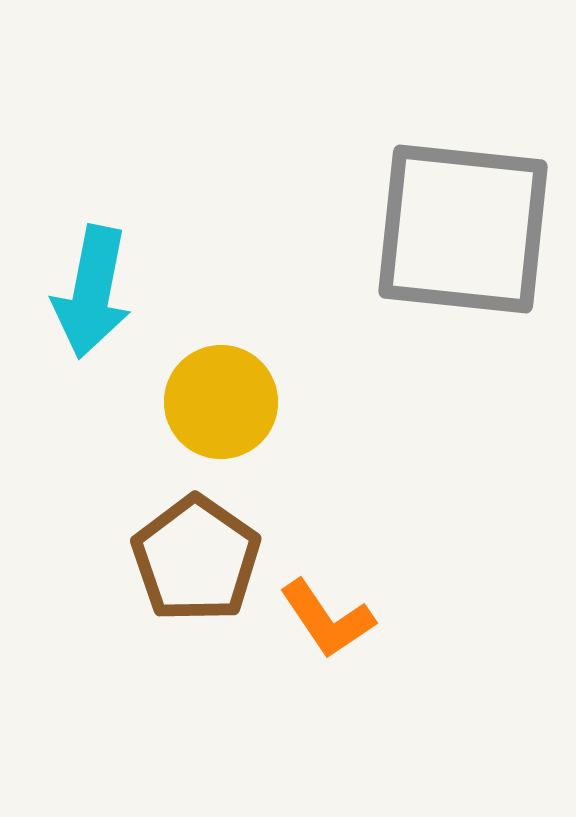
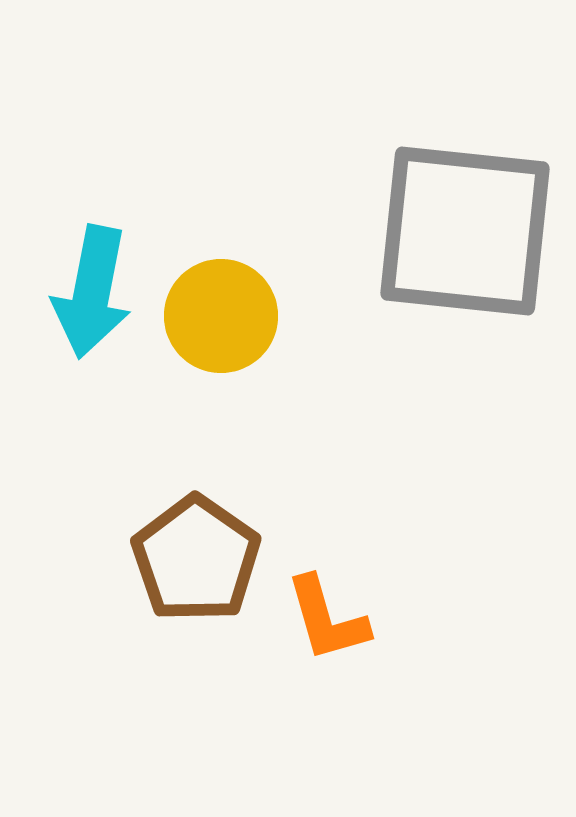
gray square: moved 2 px right, 2 px down
yellow circle: moved 86 px up
orange L-shape: rotated 18 degrees clockwise
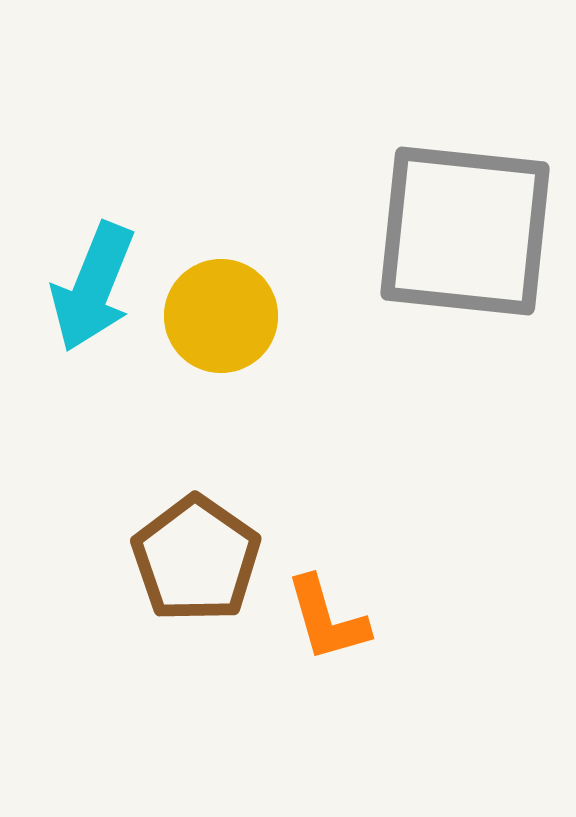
cyan arrow: moved 1 px right, 5 px up; rotated 11 degrees clockwise
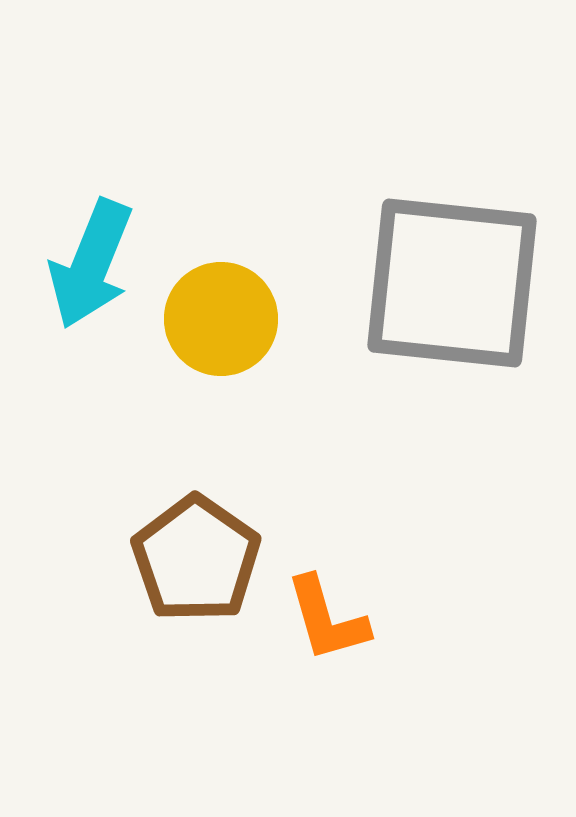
gray square: moved 13 px left, 52 px down
cyan arrow: moved 2 px left, 23 px up
yellow circle: moved 3 px down
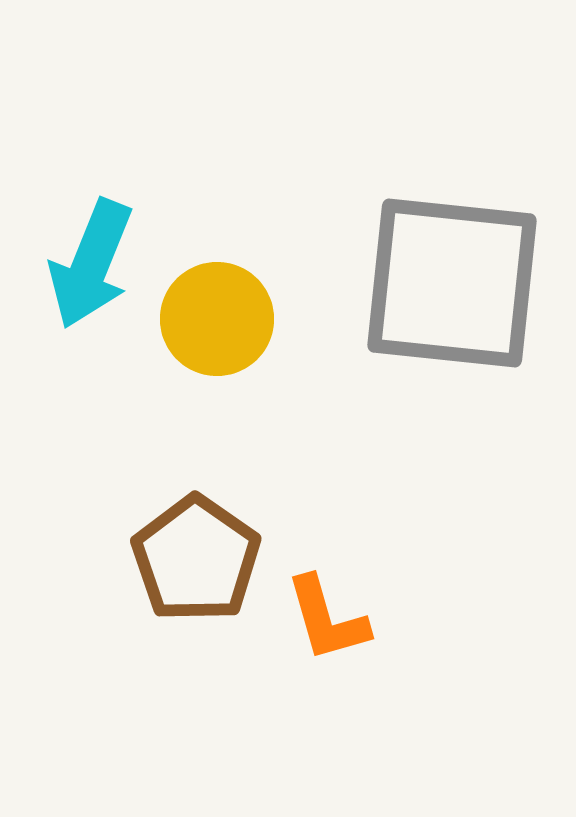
yellow circle: moved 4 px left
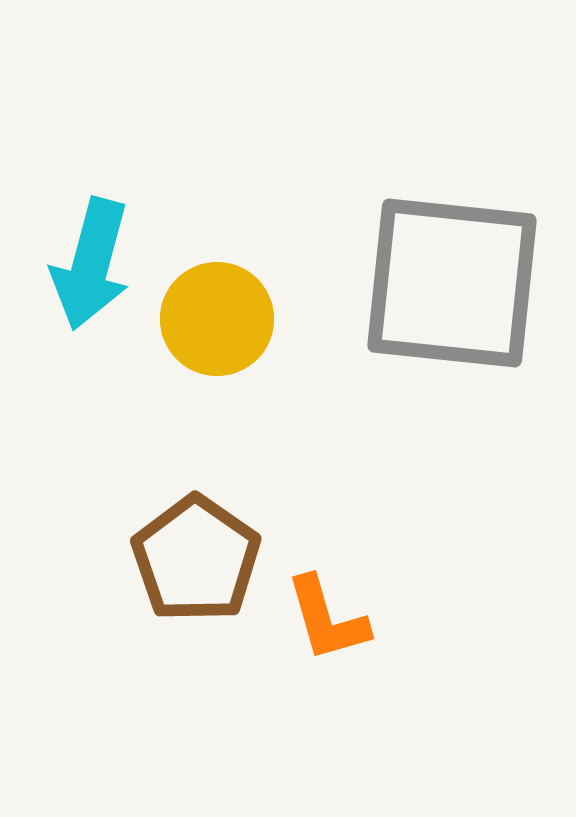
cyan arrow: rotated 7 degrees counterclockwise
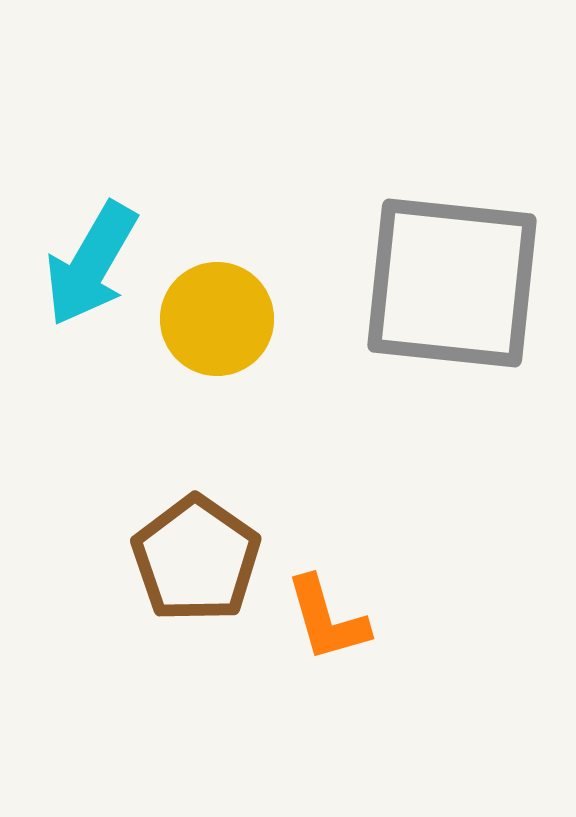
cyan arrow: rotated 15 degrees clockwise
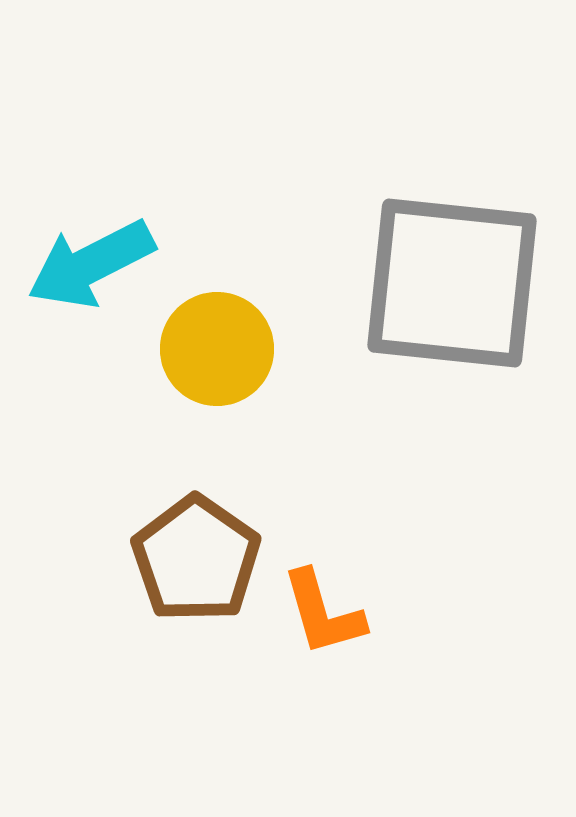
cyan arrow: rotated 33 degrees clockwise
yellow circle: moved 30 px down
orange L-shape: moved 4 px left, 6 px up
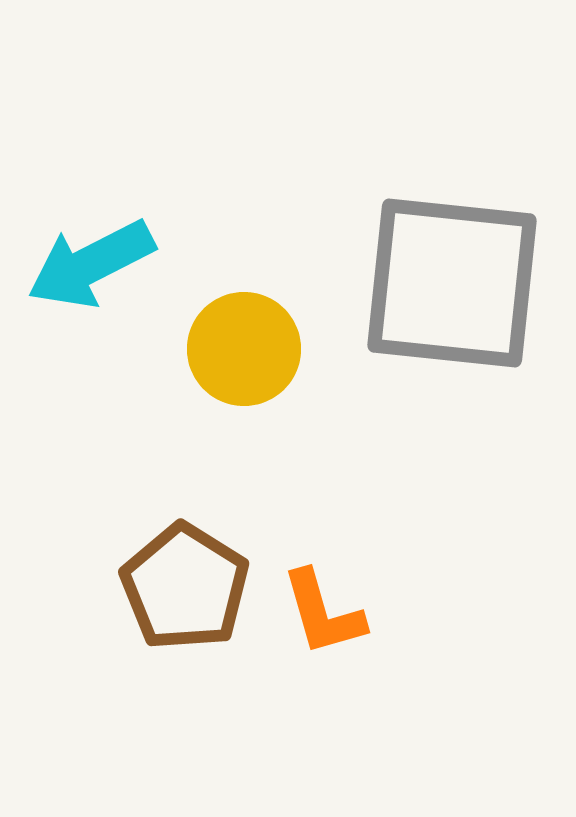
yellow circle: moved 27 px right
brown pentagon: moved 11 px left, 28 px down; rotated 3 degrees counterclockwise
